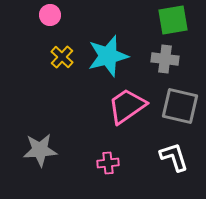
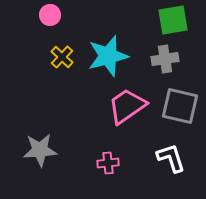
gray cross: rotated 16 degrees counterclockwise
white L-shape: moved 3 px left, 1 px down
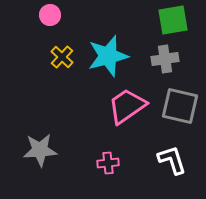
white L-shape: moved 1 px right, 2 px down
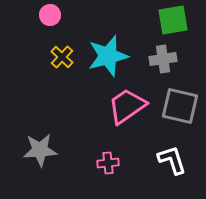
gray cross: moved 2 px left
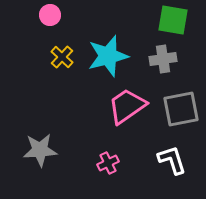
green square: rotated 20 degrees clockwise
gray square: moved 1 px right, 3 px down; rotated 24 degrees counterclockwise
pink cross: rotated 20 degrees counterclockwise
